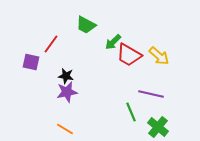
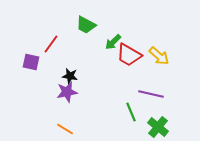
black star: moved 4 px right
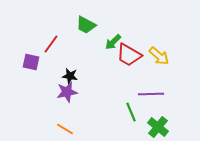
purple line: rotated 15 degrees counterclockwise
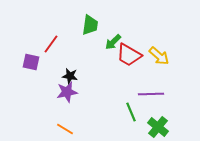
green trapezoid: moved 4 px right; rotated 110 degrees counterclockwise
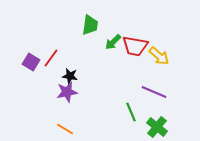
red line: moved 14 px down
red trapezoid: moved 6 px right, 9 px up; rotated 20 degrees counterclockwise
purple square: rotated 18 degrees clockwise
purple line: moved 3 px right, 2 px up; rotated 25 degrees clockwise
green cross: moved 1 px left
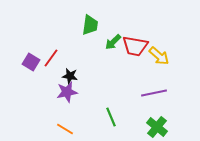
purple line: moved 1 px down; rotated 35 degrees counterclockwise
green line: moved 20 px left, 5 px down
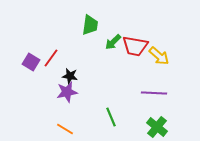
purple line: rotated 15 degrees clockwise
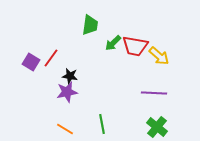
green arrow: moved 1 px down
green line: moved 9 px left, 7 px down; rotated 12 degrees clockwise
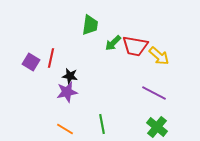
red line: rotated 24 degrees counterclockwise
purple line: rotated 25 degrees clockwise
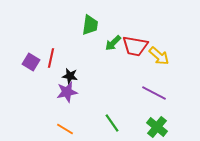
green line: moved 10 px right, 1 px up; rotated 24 degrees counterclockwise
